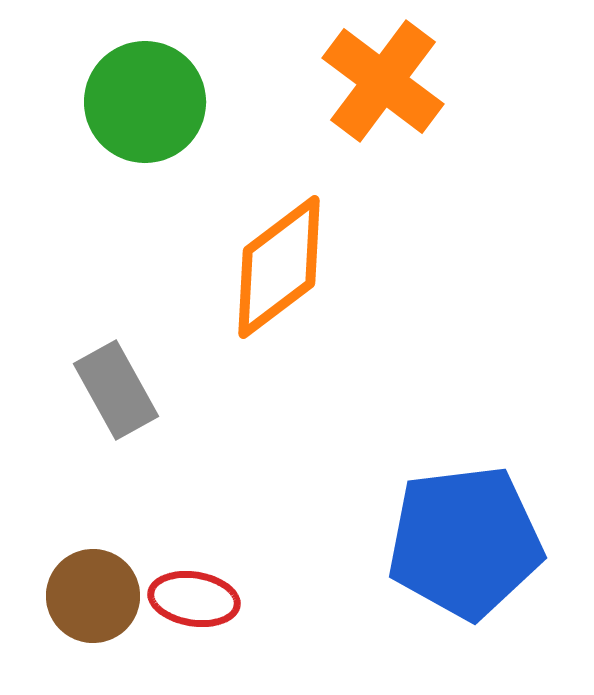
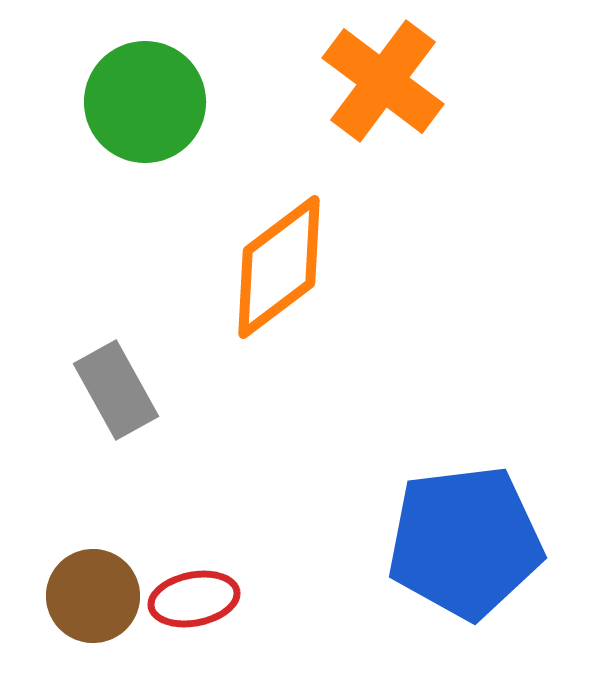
red ellipse: rotated 20 degrees counterclockwise
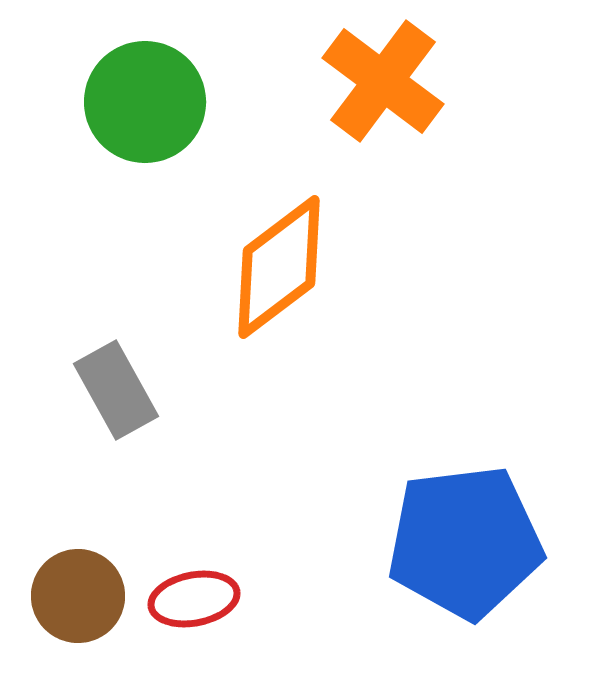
brown circle: moved 15 px left
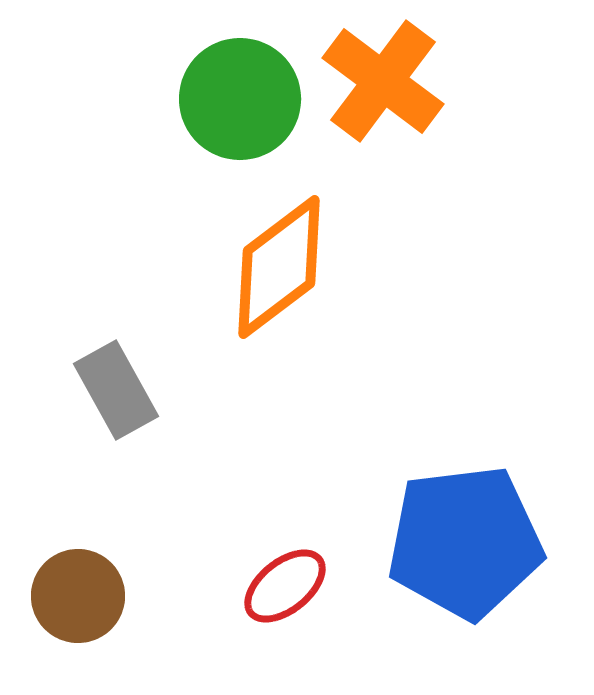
green circle: moved 95 px right, 3 px up
red ellipse: moved 91 px right, 13 px up; rotated 28 degrees counterclockwise
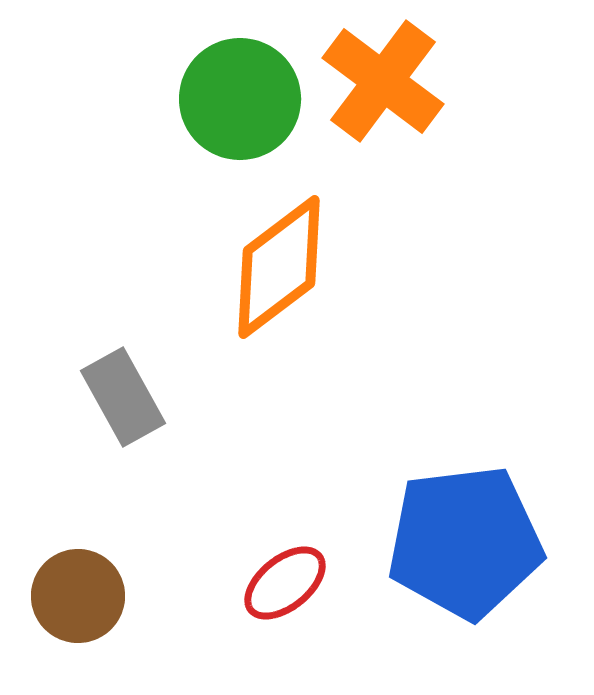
gray rectangle: moved 7 px right, 7 px down
red ellipse: moved 3 px up
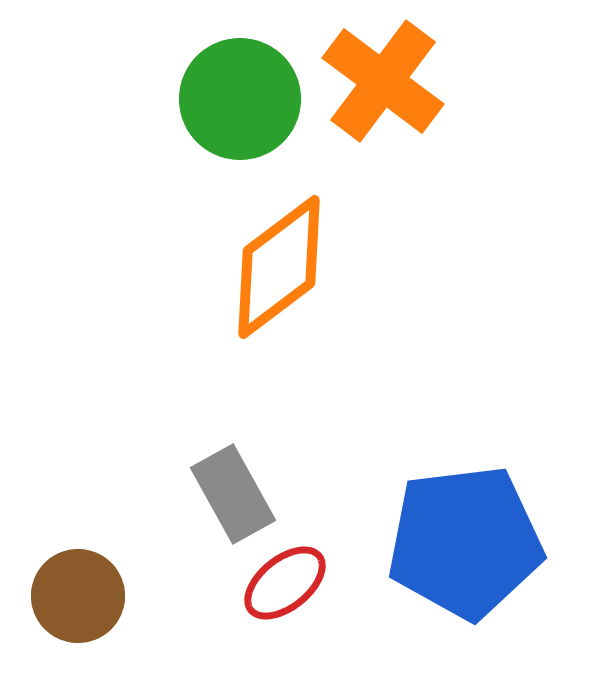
gray rectangle: moved 110 px right, 97 px down
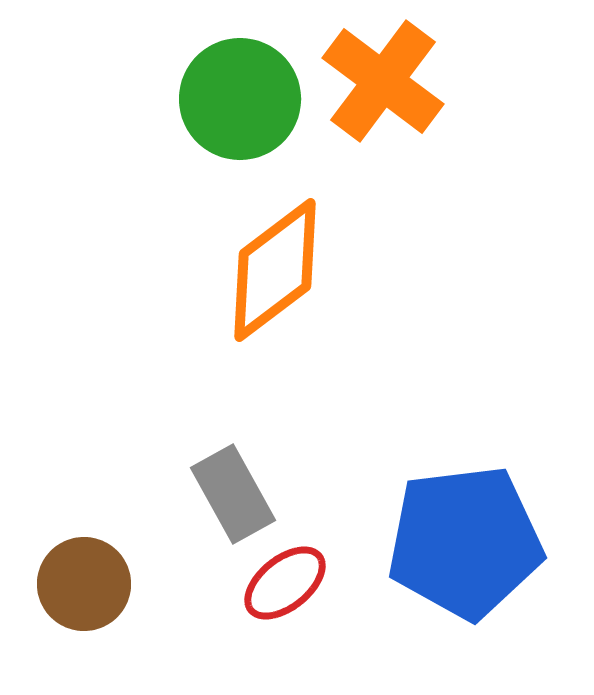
orange diamond: moved 4 px left, 3 px down
brown circle: moved 6 px right, 12 px up
